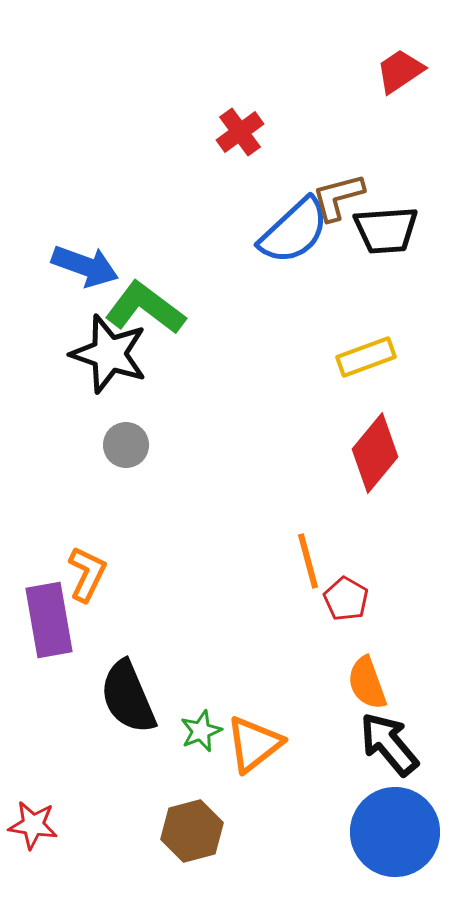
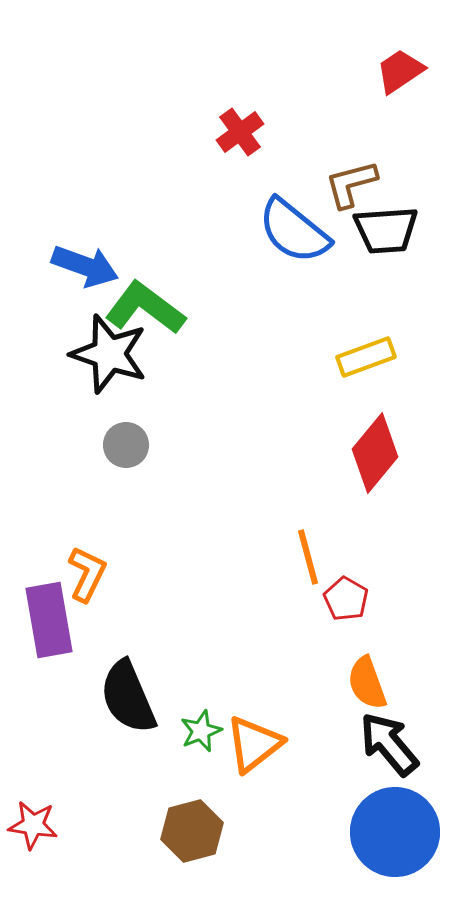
brown L-shape: moved 13 px right, 13 px up
blue semicircle: rotated 82 degrees clockwise
orange line: moved 4 px up
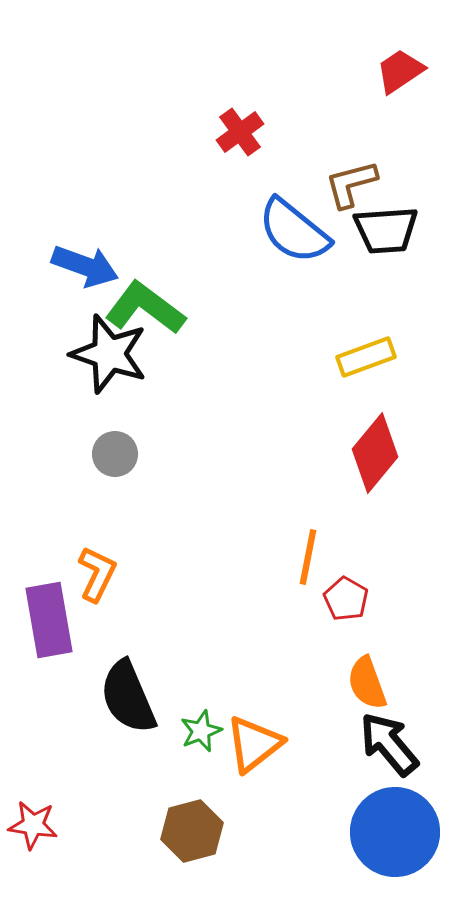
gray circle: moved 11 px left, 9 px down
orange line: rotated 26 degrees clockwise
orange L-shape: moved 10 px right
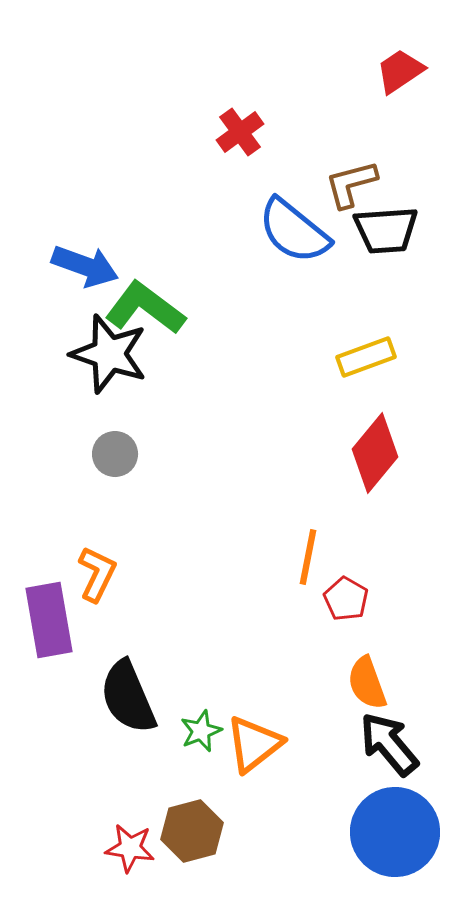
red star: moved 97 px right, 23 px down
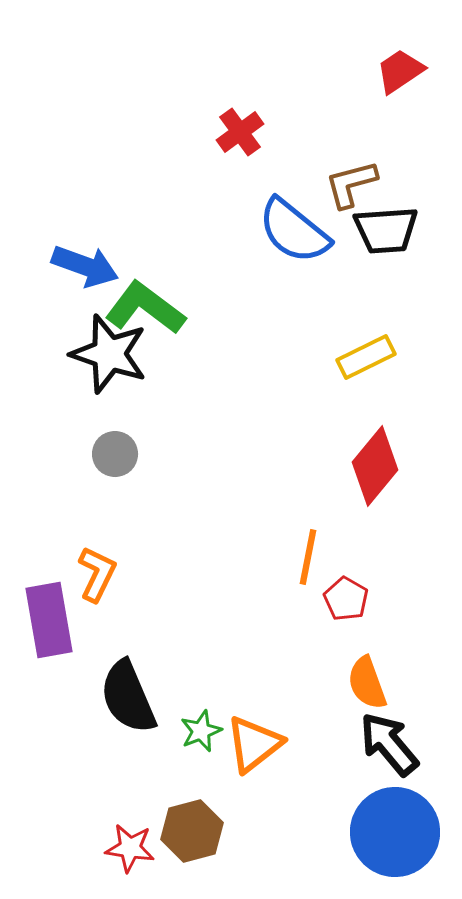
yellow rectangle: rotated 6 degrees counterclockwise
red diamond: moved 13 px down
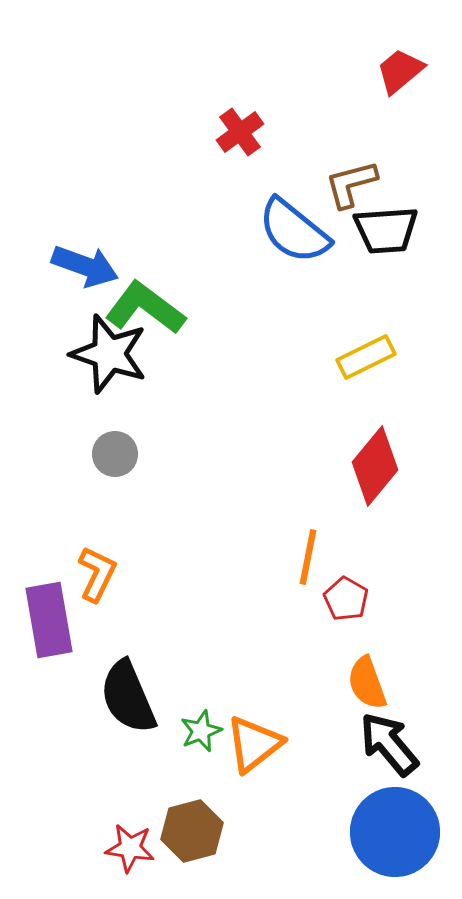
red trapezoid: rotated 6 degrees counterclockwise
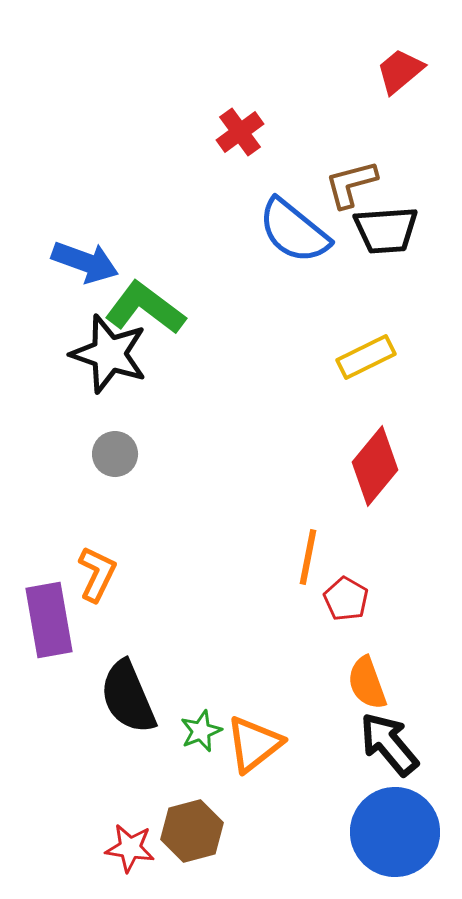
blue arrow: moved 4 px up
